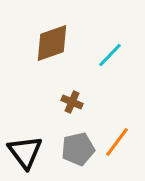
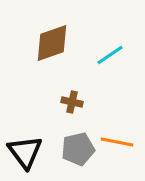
cyan line: rotated 12 degrees clockwise
brown cross: rotated 10 degrees counterclockwise
orange line: rotated 64 degrees clockwise
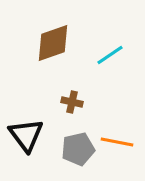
brown diamond: moved 1 px right
black triangle: moved 1 px right, 17 px up
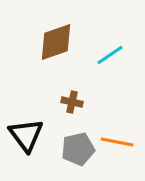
brown diamond: moved 3 px right, 1 px up
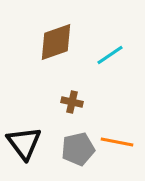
black triangle: moved 2 px left, 8 px down
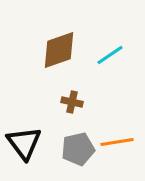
brown diamond: moved 3 px right, 8 px down
orange line: rotated 20 degrees counterclockwise
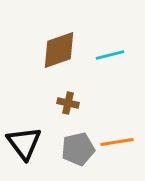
cyan line: rotated 20 degrees clockwise
brown cross: moved 4 px left, 1 px down
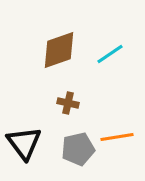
cyan line: moved 1 px up; rotated 20 degrees counterclockwise
orange line: moved 5 px up
